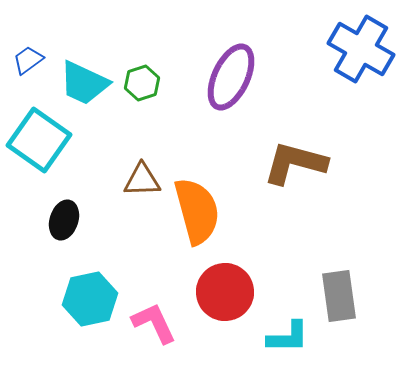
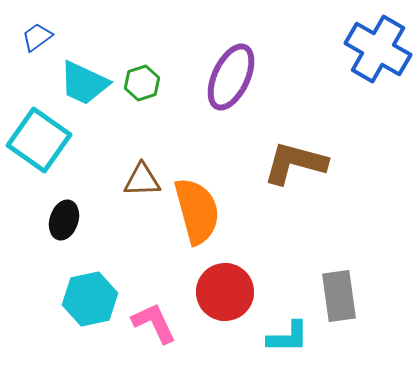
blue cross: moved 17 px right
blue trapezoid: moved 9 px right, 23 px up
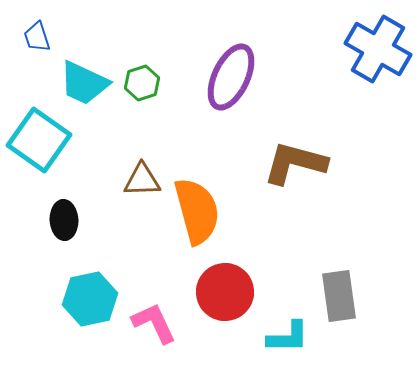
blue trapezoid: rotated 72 degrees counterclockwise
black ellipse: rotated 21 degrees counterclockwise
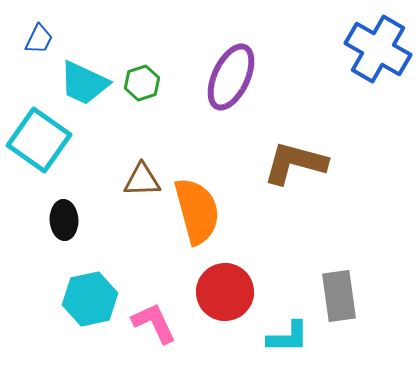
blue trapezoid: moved 2 px right, 2 px down; rotated 136 degrees counterclockwise
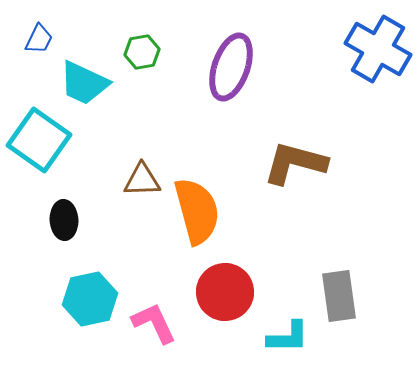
purple ellipse: moved 10 px up; rotated 6 degrees counterclockwise
green hexagon: moved 31 px up; rotated 8 degrees clockwise
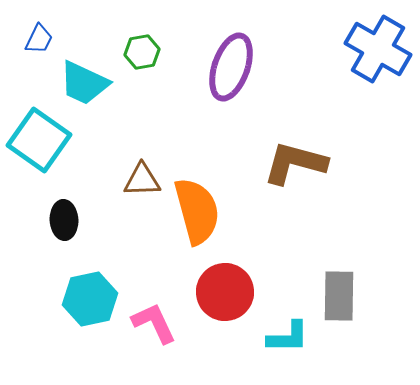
gray rectangle: rotated 9 degrees clockwise
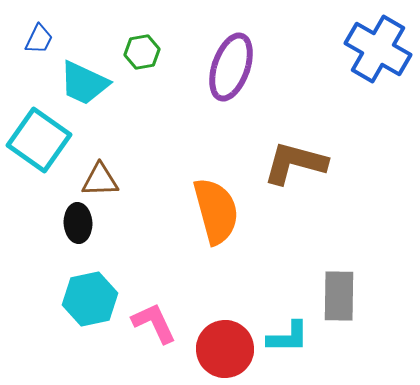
brown triangle: moved 42 px left
orange semicircle: moved 19 px right
black ellipse: moved 14 px right, 3 px down
red circle: moved 57 px down
